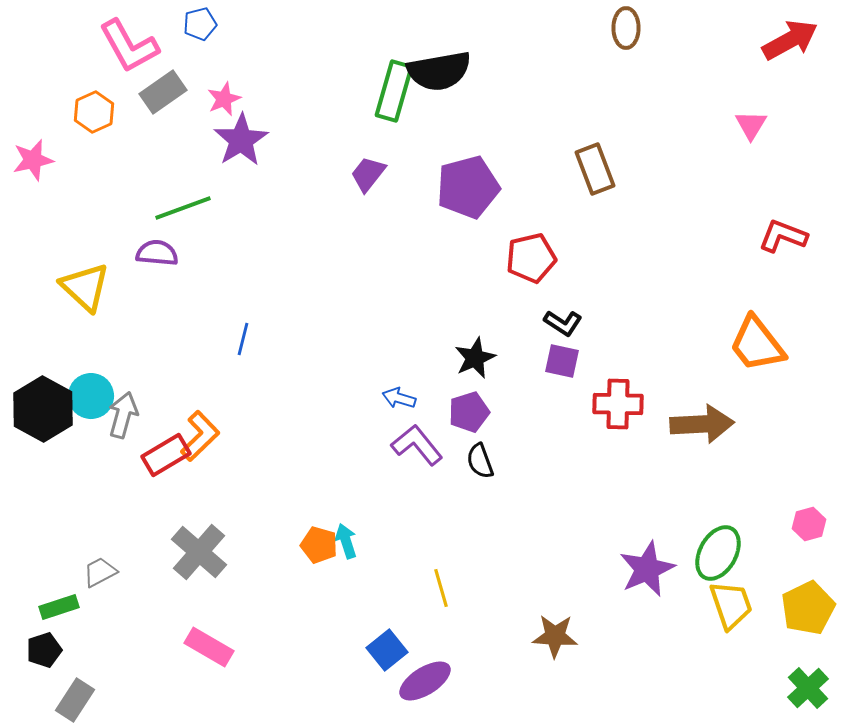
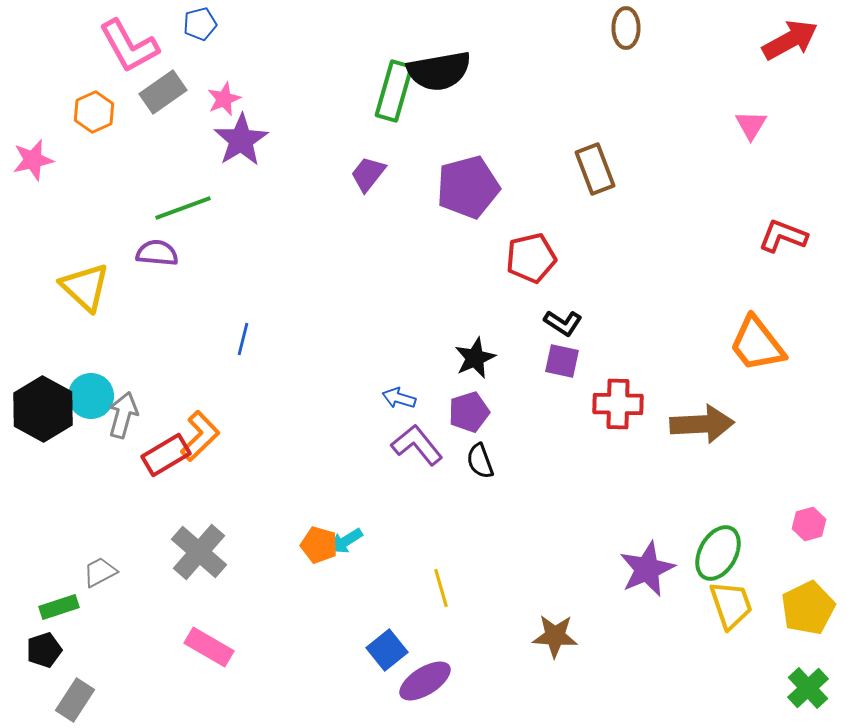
cyan arrow at (346, 541): rotated 104 degrees counterclockwise
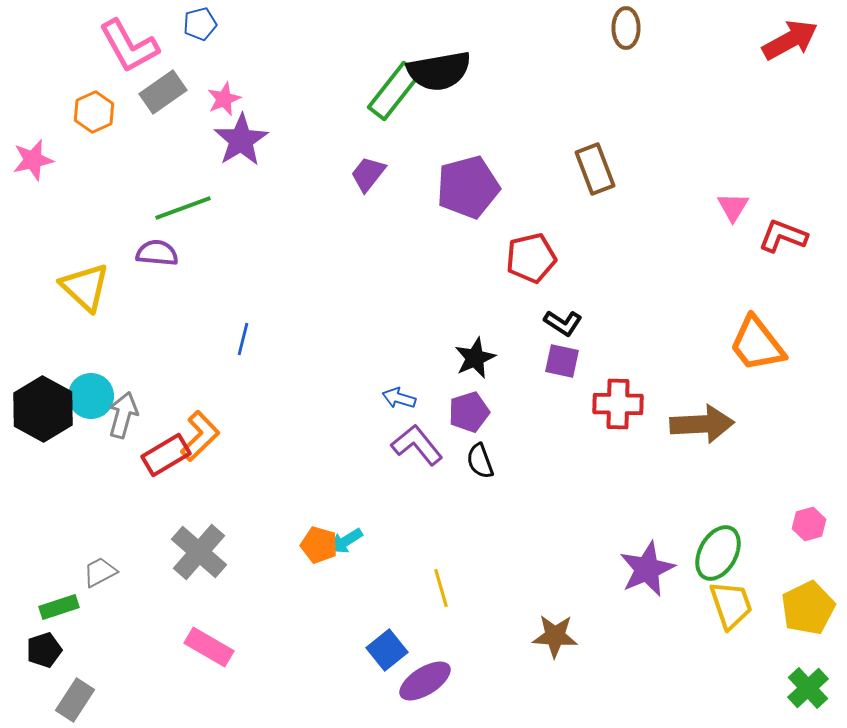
green rectangle at (394, 91): rotated 22 degrees clockwise
pink triangle at (751, 125): moved 18 px left, 82 px down
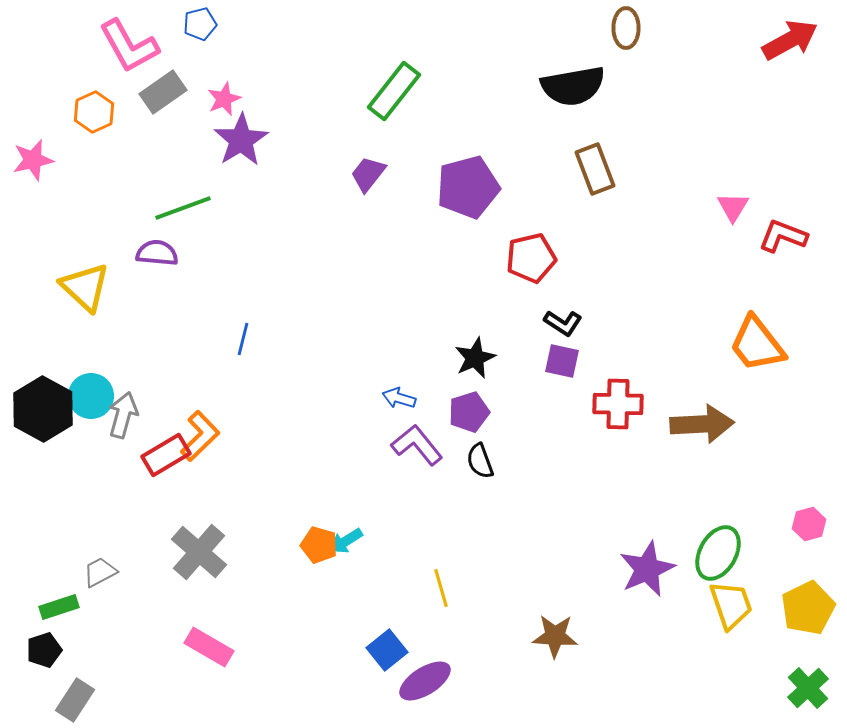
black semicircle at (439, 71): moved 134 px right, 15 px down
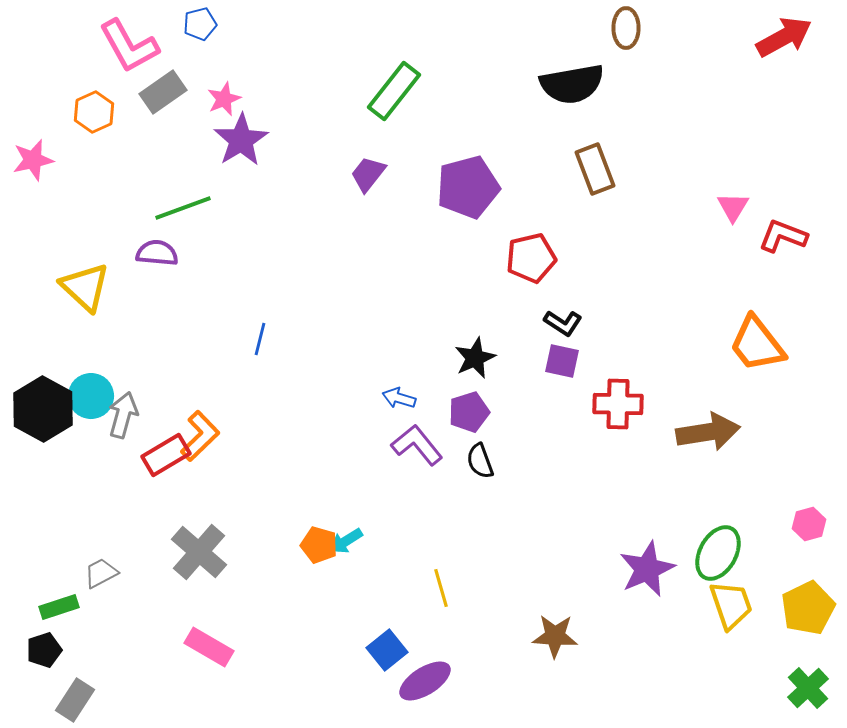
red arrow at (790, 40): moved 6 px left, 3 px up
black semicircle at (573, 86): moved 1 px left, 2 px up
blue line at (243, 339): moved 17 px right
brown arrow at (702, 424): moved 6 px right, 8 px down; rotated 6 degrees counterclockwise
gray trapezoid at (100, 572): moved 1 px right, 1 px down
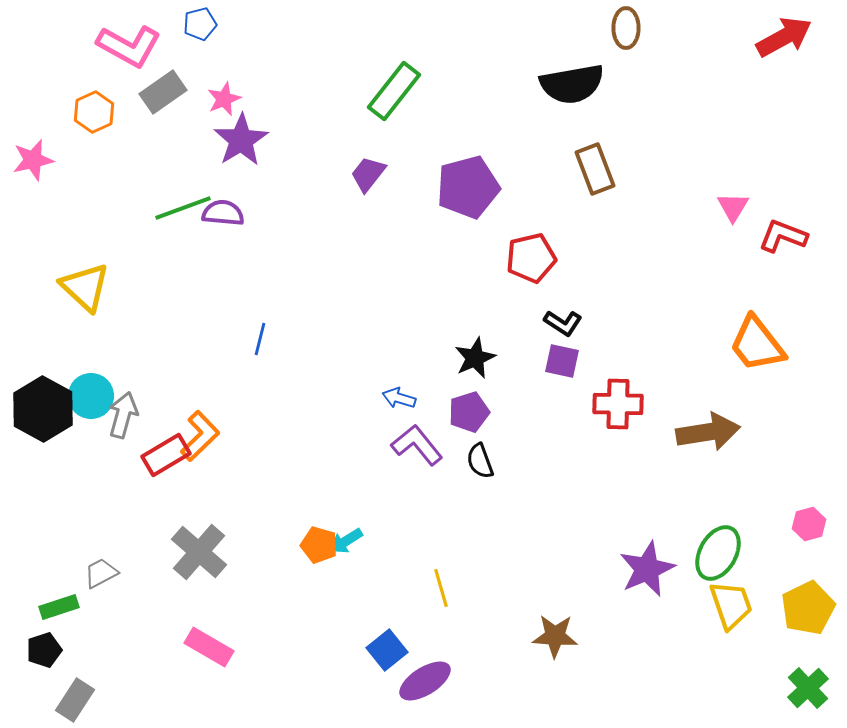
pink L-shape at (129, 46): rotated 32 degrees counterclockwise
purple semicircle at (157, 253): moved 66 px right, 40 px up
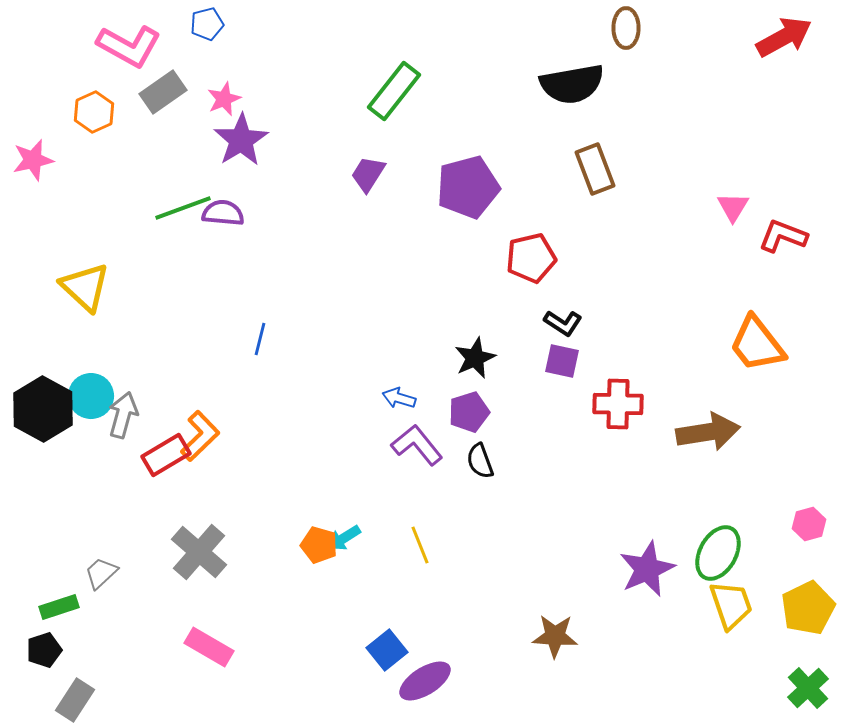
blue pentagon at (200, 24): moved 7 px right
purple trapezoid at (368, 174): rotated 6 degrees counterclockwise
cyan arrow at (346, 541): moved 2 px left, 3 px up
gray trapezoid at (101, 573): rotated 15 degrees counterclockwise
yellow line at (441, 588): moved 21 px left, 43 px up; rotated 6 degrees counterclockwise
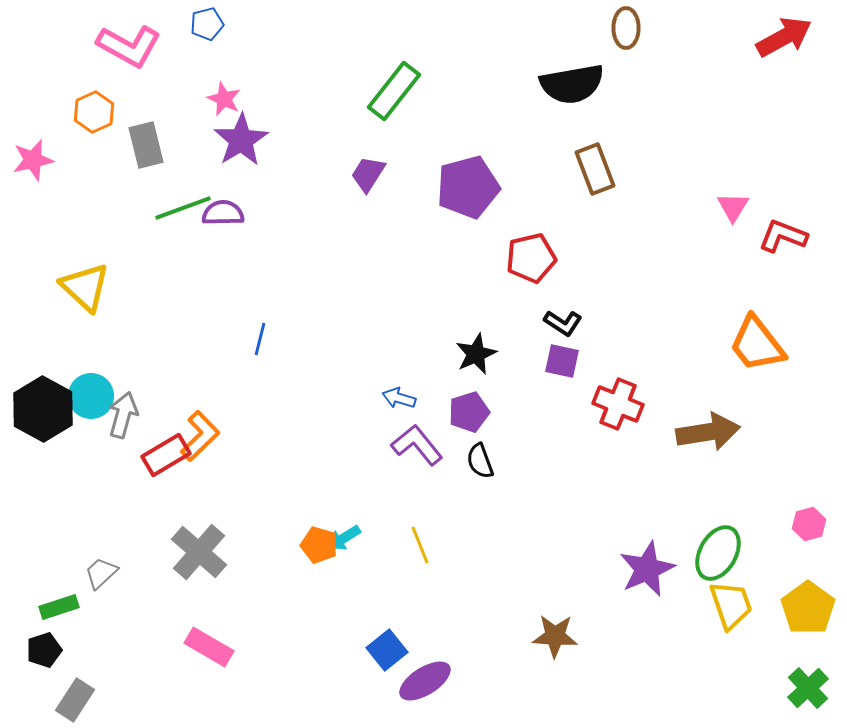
gray rectangle at (163, 92): moved 17 px left, 53 px down; rotated 69 degrees counterclockwise
pink star at (224, 99): rotated 24 degrees counterclockwise
purple semicircle at (223, 213): rotated 6 degrees counterclockwise
black star at (475, 358): moved 1 px right, 4 px up
red cross at (618, 404): rotated 21 degrees clockwise
yellow pentagon at (808, 608): rotated 10 degrees counterclockwise
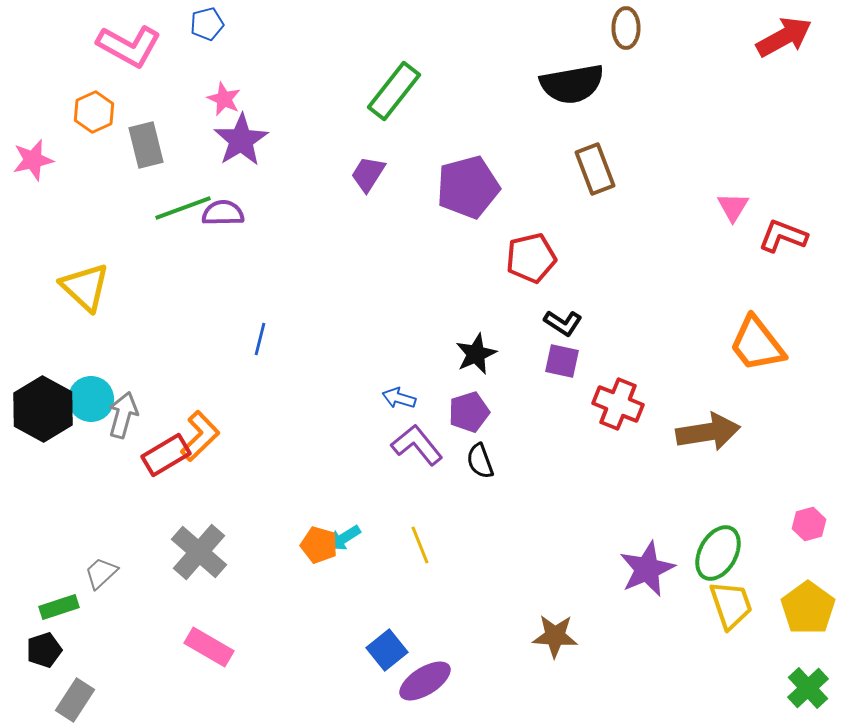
cyan circle at (91, 396): moved 3 px down
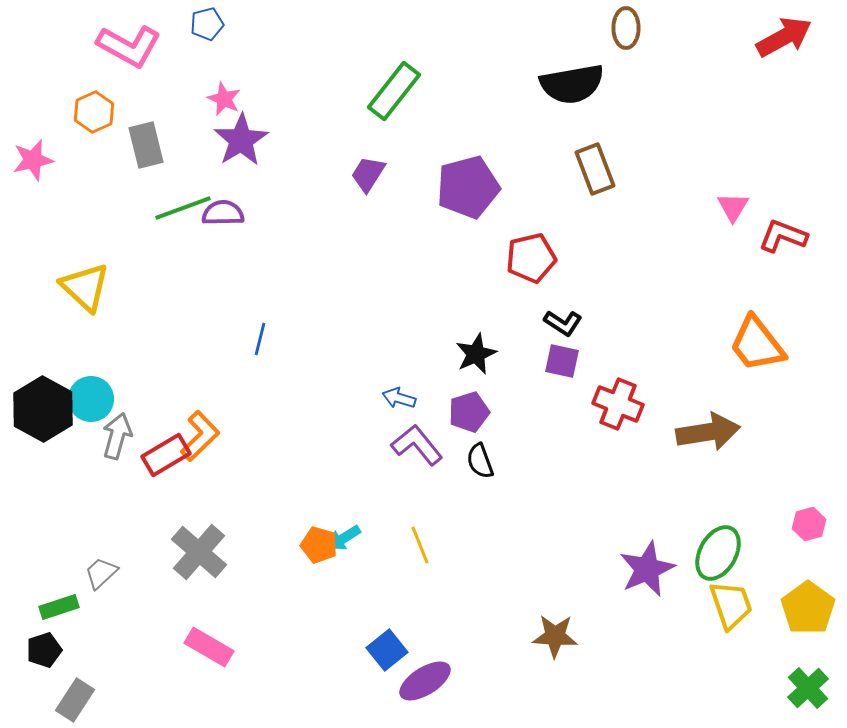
gray arrow at (123, 415): moved 6 px left, 21 px down
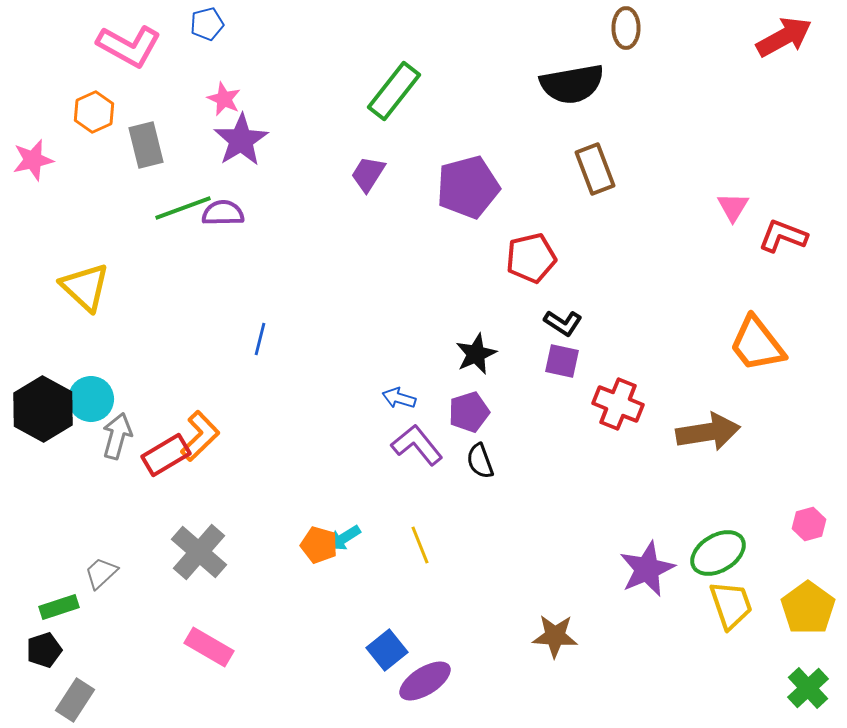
green ellipse at (718, 553): rotated 30 degrees clockwise
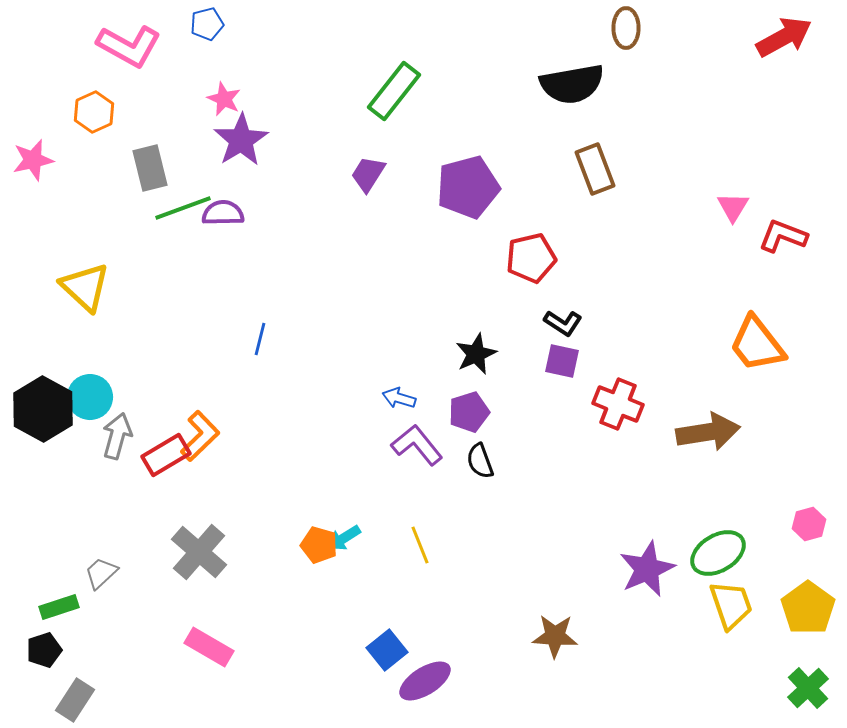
gray rectangle at (146, 145): moved 4 px right, 23 px down
cyan circle at (91, 399): moved 1 px left, 2 px up
